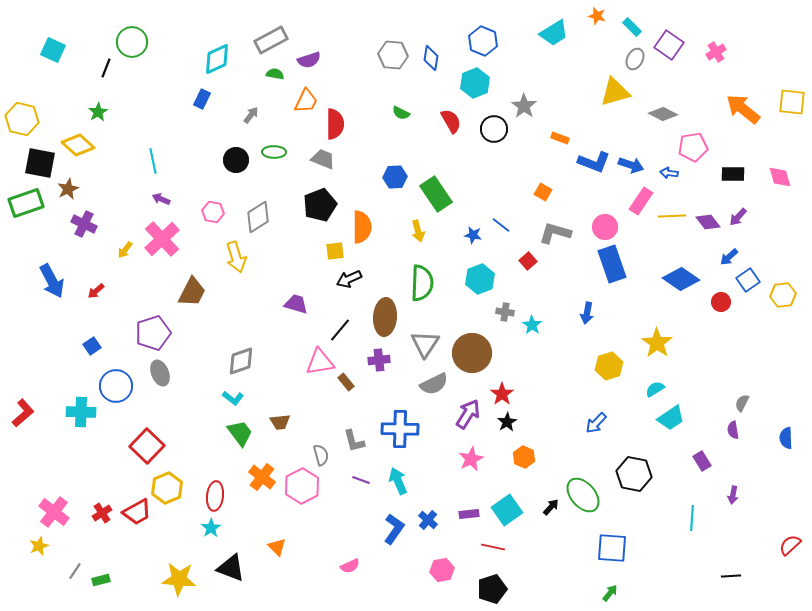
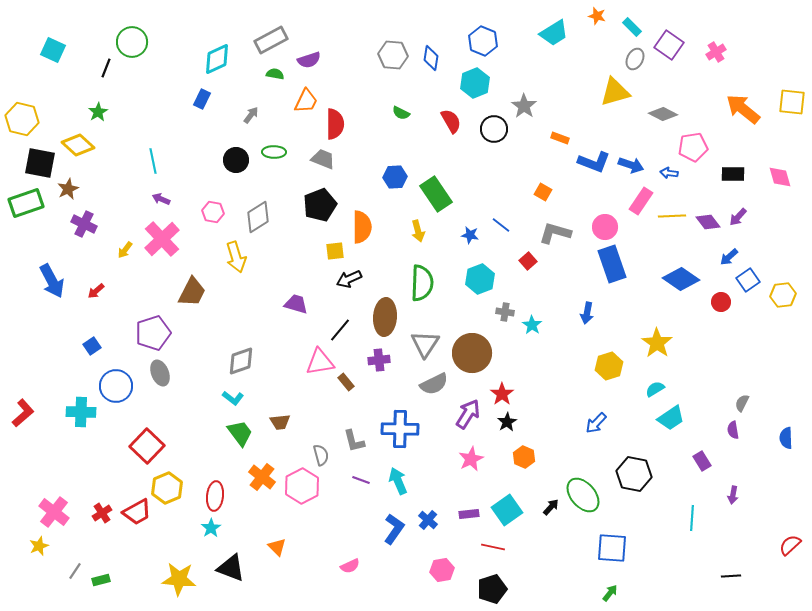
blue star at (473, 235): moved 3 px left
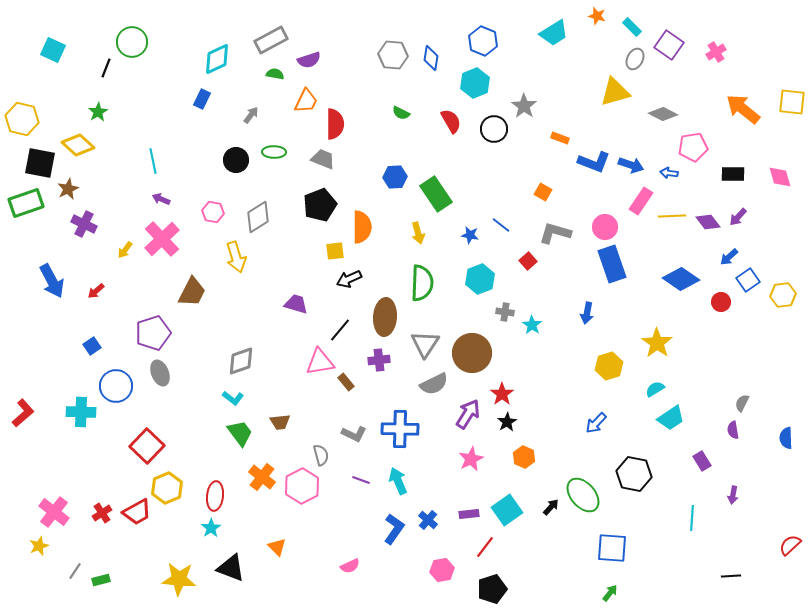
yellow arrow at (418, 231): moved 2 px down
gray L-shape at (354, 441): moved 7 px up; rotated 50 degrees counterclockwise
red line at (493, 547): moved 8 px left; rotated 65 degrees counterclockwise
